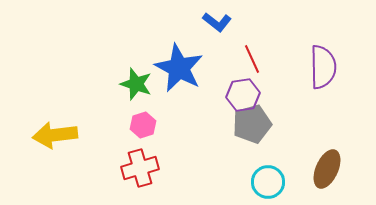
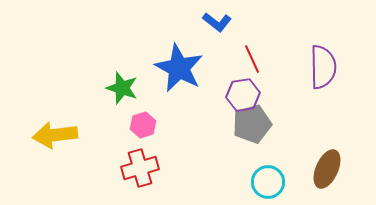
green star: moved 14 px left, 4 px down
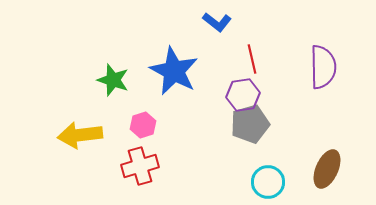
red line: rotated 12 degrees clockwise
blue star: moved 5 px left, 3 px down
green star: moved 9 px left, 8 px up
gray pentagon: moved 2 px left
yellow arrow: moved 25 px right
red cross: moved 2 px up
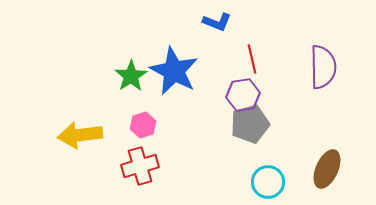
blue L-shape: rotated 16 degrees counterclockwise
green star: moved 18 px right, 4 px up; rotated 20 degrees clockwise
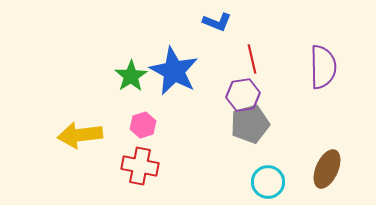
red cross: rotated 27 degrees clockwise
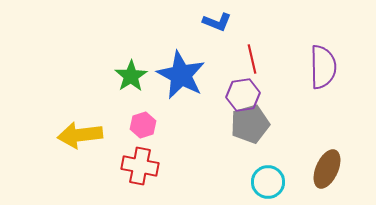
blue star: moved 7 px right, 4 px down
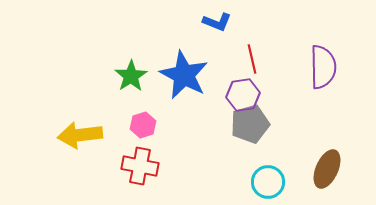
blue star: moved 3 px right
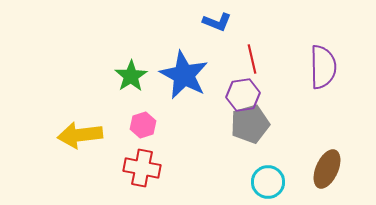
red cross: moved 2 px right, 2 px down
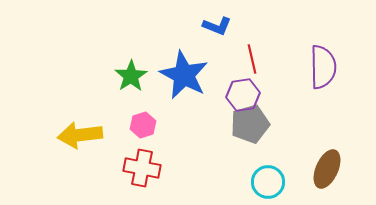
blue L-shape: moved 4 px down
